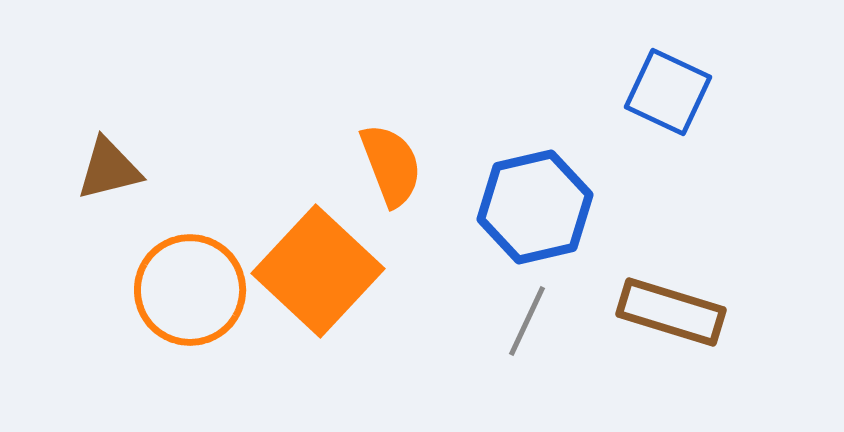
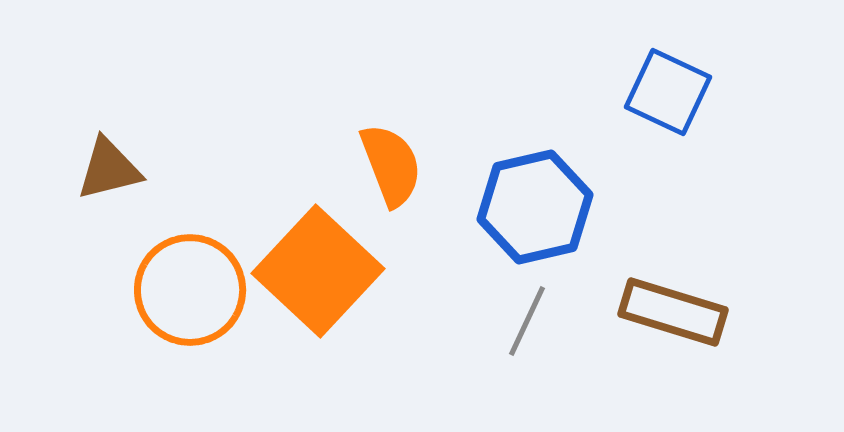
brown rectangle: moved 2 px right
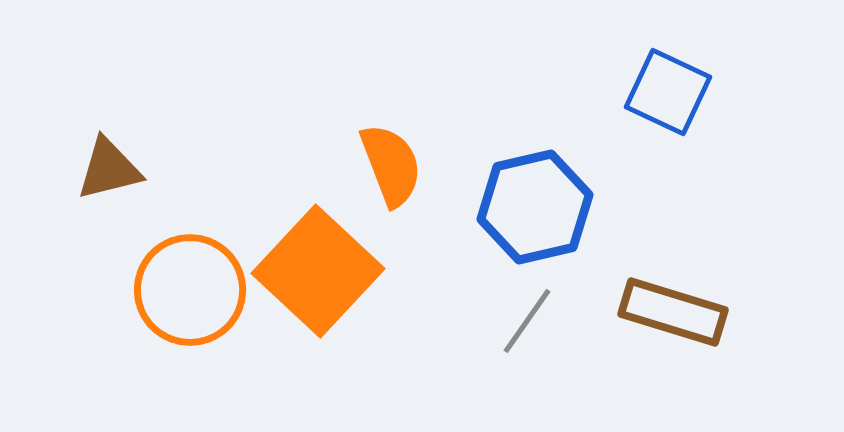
gray line: rotated 10 degrees clockwise
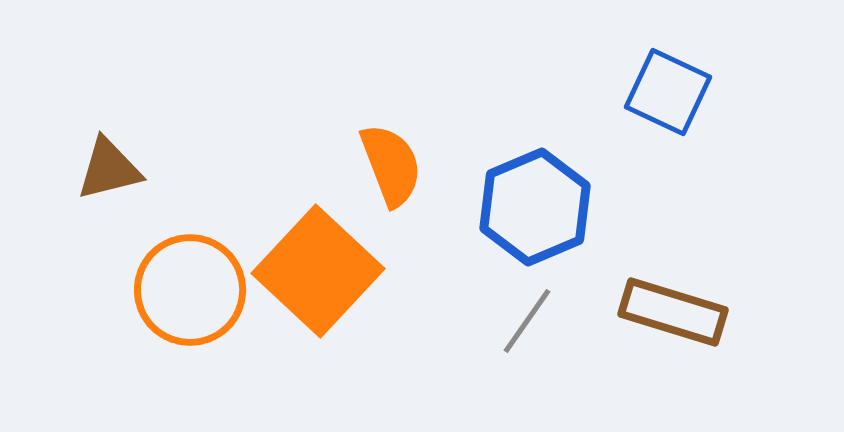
blue hexagon: rotated 10 degrees counterclockwise
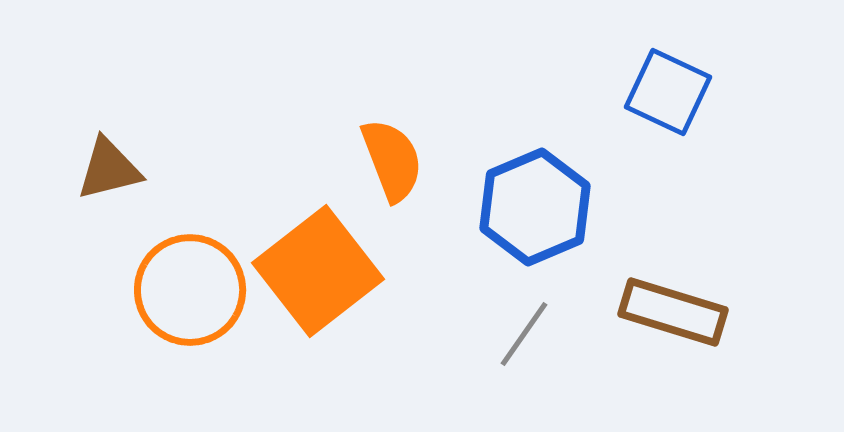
orange semicircle: moved 1 px right, 5 px up
orange square: rotated 9 degrees clockwise
gray line: moved 3 px left, 13 px down
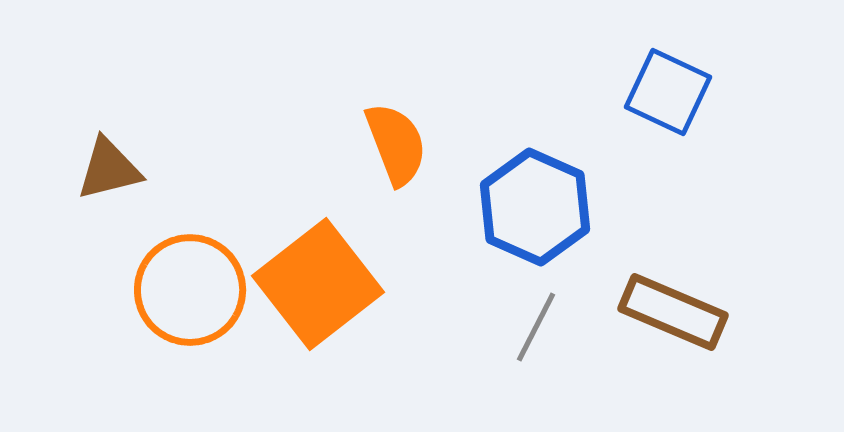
orange semicircle: moved 4 px right, 16 px up
blue hexagon: rotated 13 degrees counterclockwise
orange square: moved 13 px down
brown rectangle: rotated 6 degrees clockwise
gray line: moved 12 px right, 7 px up; rotated 8 degrees counterclockwise
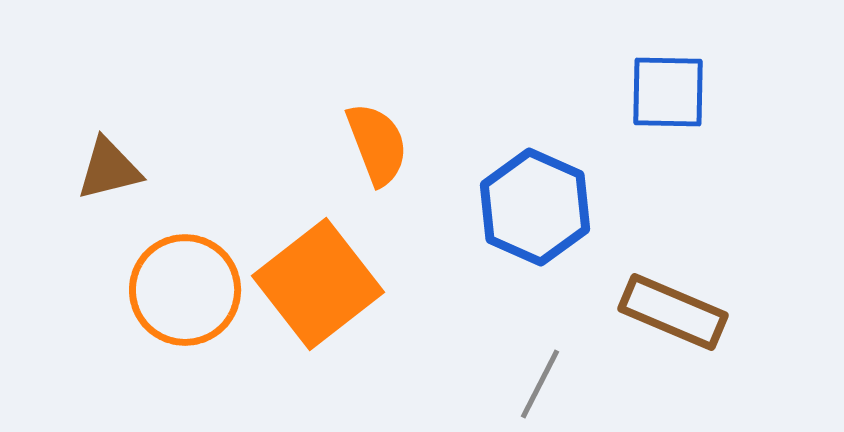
blue square: rotated 24 degrees counterclockwise
orange semicircle: moved 19 px left
orange circle: moved 5 px left
gray line: moved 4 px right, 57 px down
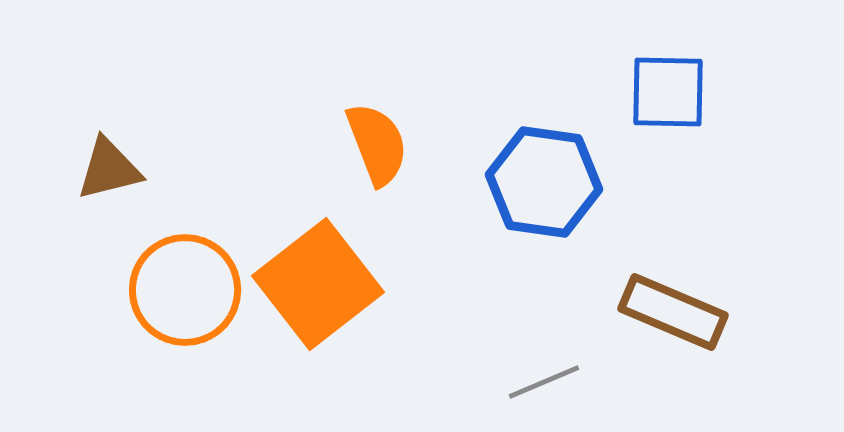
blue hexagon: moved 9 px right, 25 px up; rotated 16 degrees counterclockwise
gray line: moved 4 px right, 2 px up; rotated 40 degrees clockwise
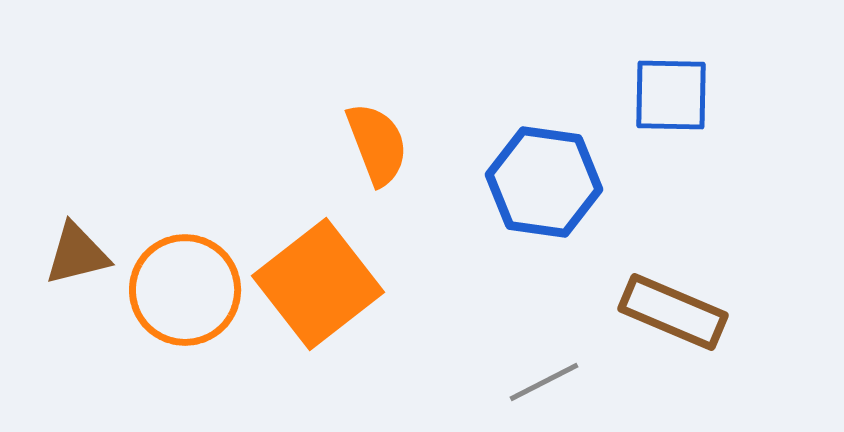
blue square: moved 3 px right, 3 px down
brown triangle: moved 32 px left, 85 px down
gray line: rotated 4 degrees counterclockwise
